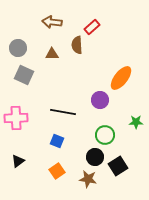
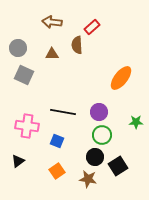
purple circle: moved 1 px left, 12 px down
pink cross: moved 11 px right, 8 px down; rotated 10 degrees clockwise
green circle: moved 3 px left
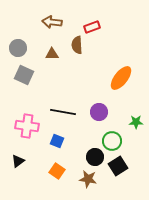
red rectangle: rotated 21 degrees clockwise
green circle: moved 10 px right, 6 px down
orange square: rotated 21 degrees counterclockwise
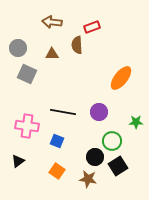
gray square: moved 3 px right, 1 px up
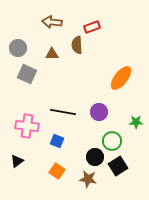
black triangle: moved 1 px left
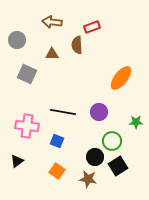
gray circle: moved 1 px left, 8 px up
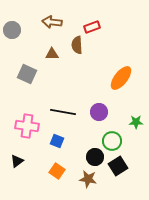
gray circle: moved 5 px left, 10 px up
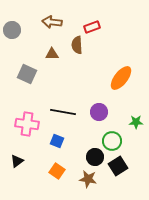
pink cross: moved 2 px up
